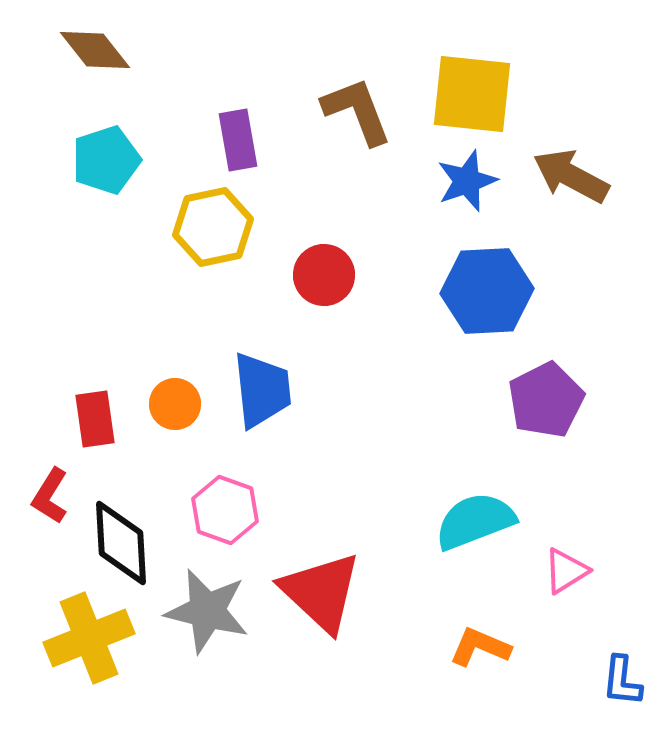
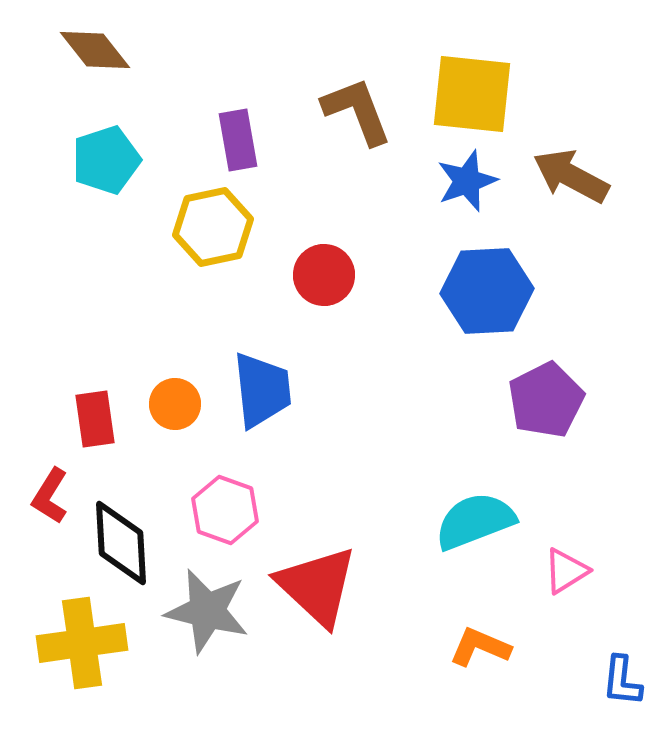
red triangle: moved 4 px left, 6 px up
yellow cross: moved 7 px left, 5 px down; rotated 14 degrees clockwise
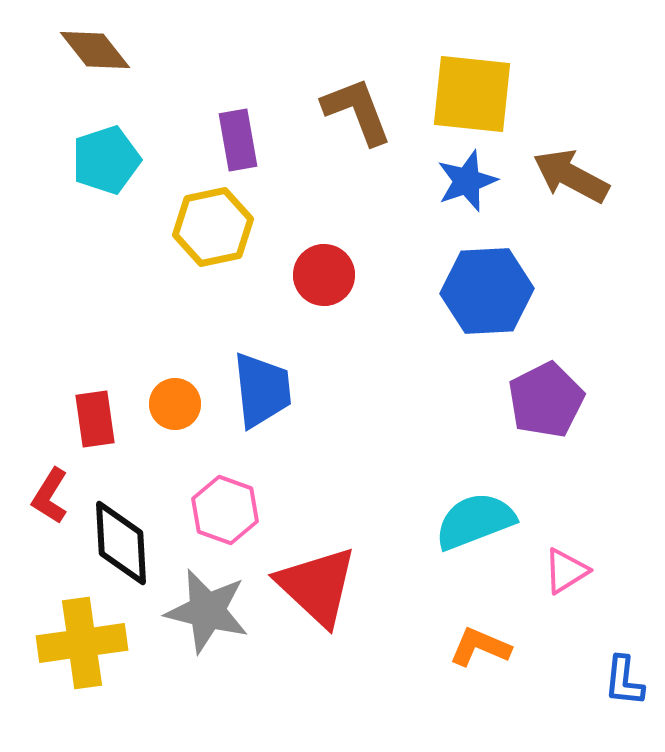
blue L-shape: moved 2 px right
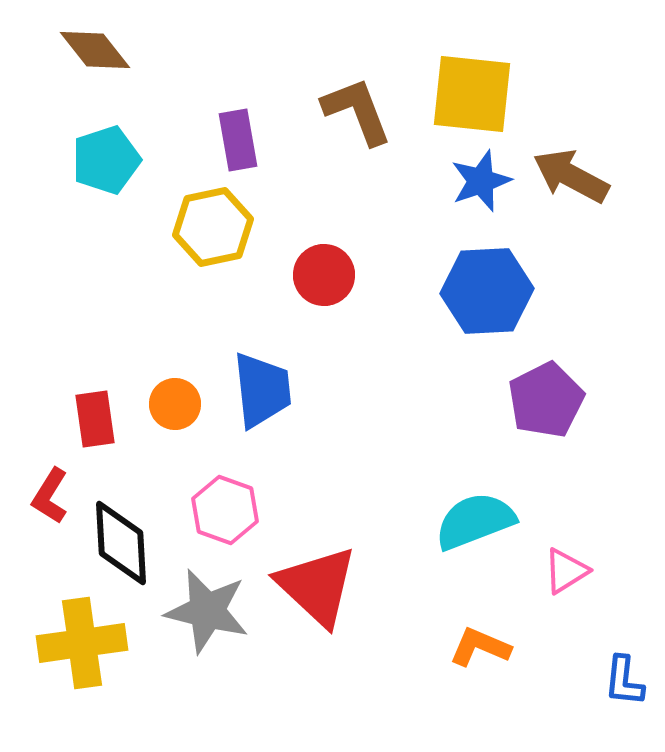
blue star: moved 14 px right
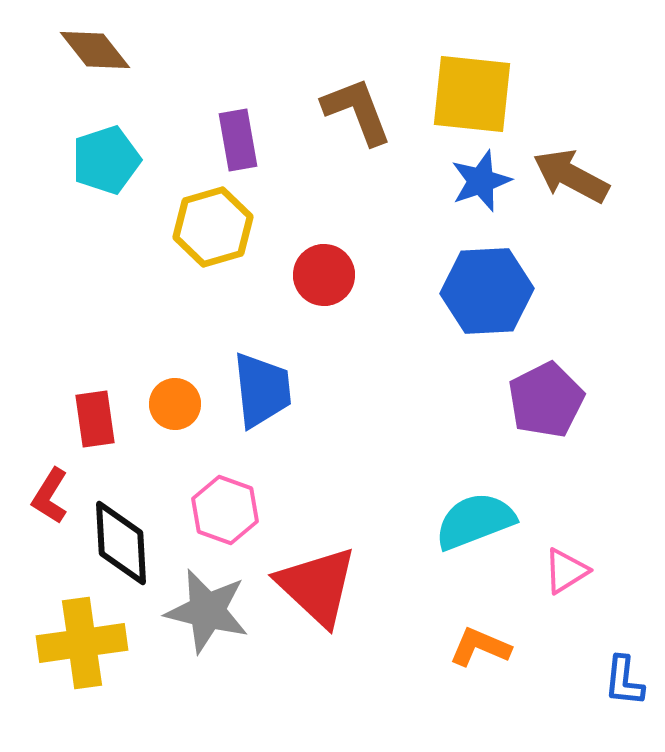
yellow hexagon: rotated 4 degrees counterclockwise
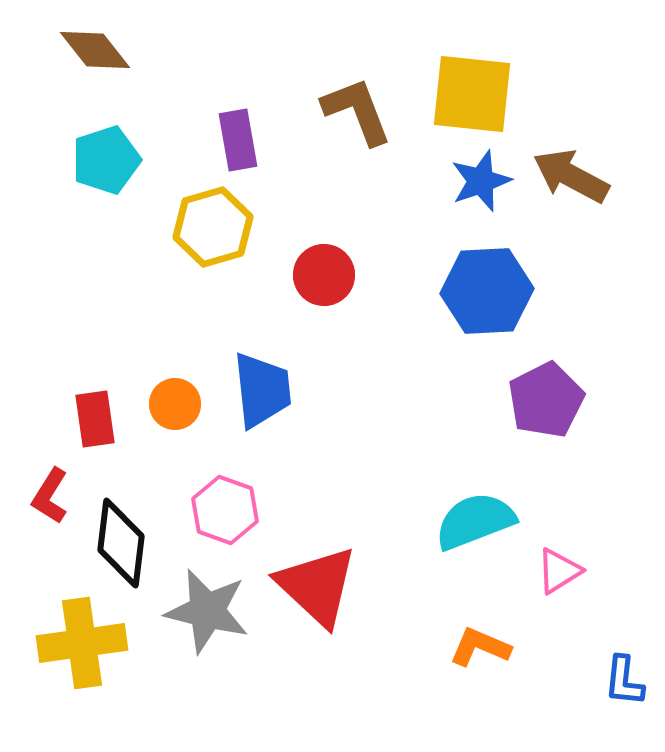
black diamond: rotated 10 degrees clockwise
pink triangle: moved 7 px left
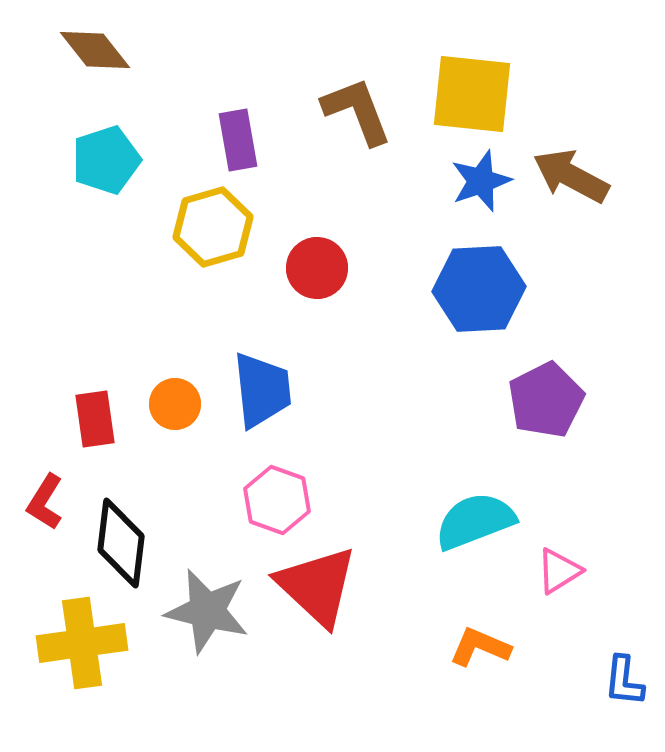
red circle: moved 7 px left, 7 px up
blue hexagon: moved 8 px left, 2 px up
red L-shape: moved 5 px left, 6 px down
pink hexagon: moved 52 px right, 10 px up
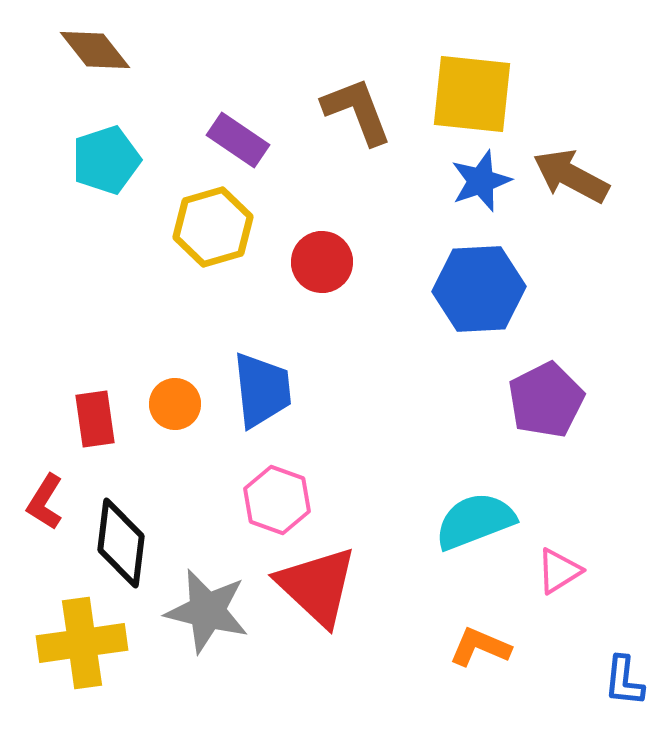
purple rectangle: rotated 46 degrees counterclockwise
red circle: moved 5 px right, 6 px up
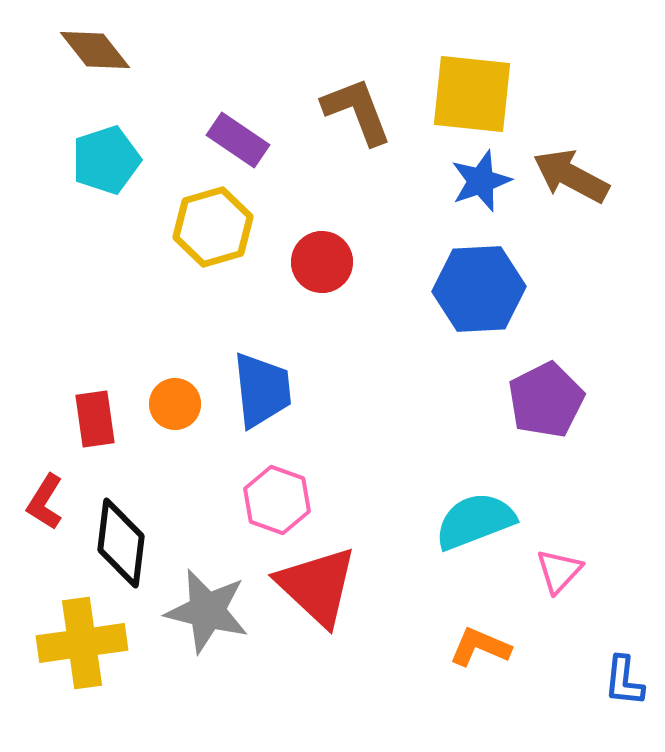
pink triangle: rotated 15 degrees counterclockwise
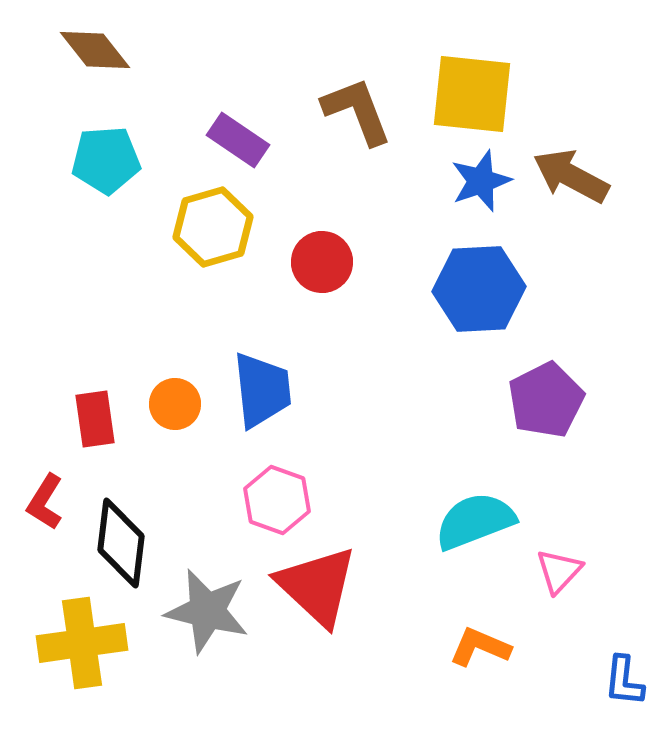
cyan pentagon: rotated 14 degrees clockwise
